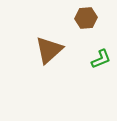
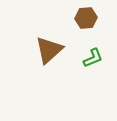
green L-shape: moved 8 px left, 1 px up
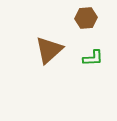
green L-shape: rotated 20 degrees clockwise
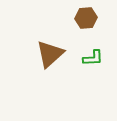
brown triangle: moved 1 px right, 4 px down
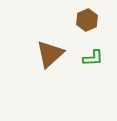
brown hexagon: moved 1 px right, 2 px down; rotated 20 degrees counterclockwise
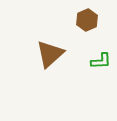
green L-shape: moved 8 px right, 3 px down
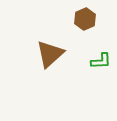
brown hexagon: moved 2 px left, 1 px up
